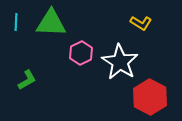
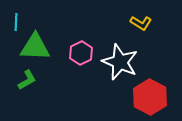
green triangle: moved 16 px left, 24 px down
white star: rotated 9 degrees counterclockwise
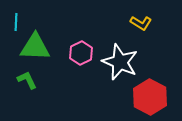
green L-shape: rotated 85 degrees counterclockwise
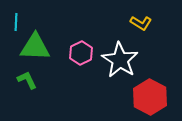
white star: moved 2 px up; rotated 9 degrees clockwise
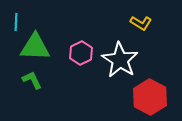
green L-shape: moved 5 px right
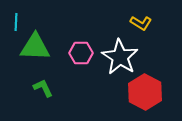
pink hexagon: rotated 25 degrees clockwise
white star: moved 3 px up
green L-shape: moved 11 px right, 8 px down
red hexagon: moved 5 px left, 5 px up
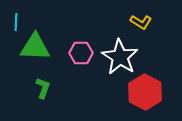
yellow L-shape: moved 1 px up
green L-shape: rotated 45 degrees clockwise
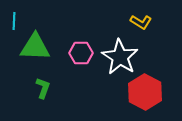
cyan line: moved 2 px left, 1 px up
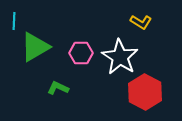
green triangle: rotated 32 degrees counterclockwise
green L-shape: moved 15 px right; rotated 85 degrees counterclockwise
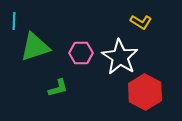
green triangle: rotated 12 degrees clockwise
green L-shape: rotated 140 degrees clockwise
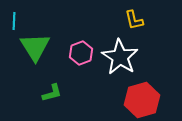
yellow L-shape: moved 7 px left, 2 px up; rotated 45 degrees clockwise
green triangle: rotated 44 degrees counterclockwise
pink hexagon: rotated 20 degrees counterclockwise
green L-shape: moved 6 px left, 5 px down
red hexagon: moved 3 px left, 8 px down; rotated 16 degrees clockwise
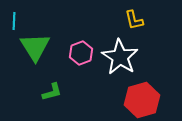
green L-shape: moved 1 px up
